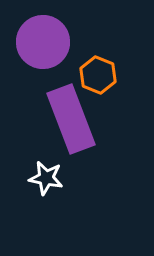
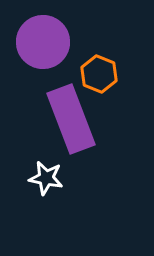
orange hexagon: moved 1 px right, 1 px up
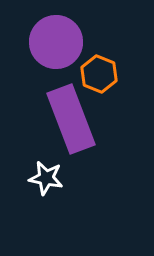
purple circle: moved 13 px right
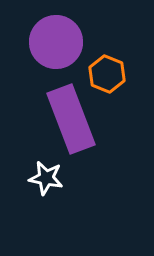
orange hexagon: moved 8 px right
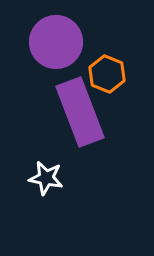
purple rectangle: moved 9 px right, 7 px up
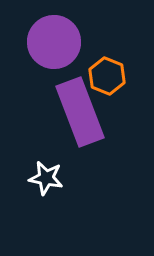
purple circle: moved 2 px left
orange hexagon: moved 2 px down
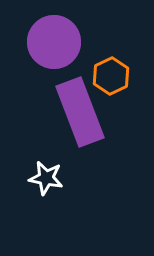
orange hexagon: moved 4 px right; rotated 12 degrees clockwise
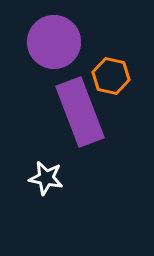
orange hexagon: rotated 21 degrees counterclockwise
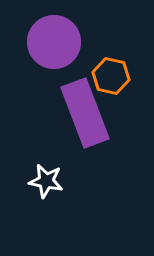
purple rectangle: moved 5 px right, 1 px down
white star: moved 3 px down
